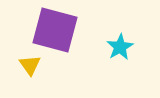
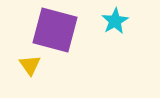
cyan star: moved 5 px left, 26 px up
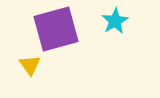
purple square: moved 1 px right, 1 px up; rotated 30 degrees counterclockwise
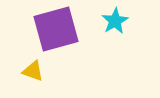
yellow triangle: moved 3 px right, 6 px down; rotated 35 degrees counterclockwise
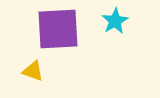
purple square: moved 2 px right; rotated 12 degrees clockwise
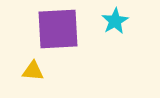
yellow triangle: rotated 15 degrees counterclockwise
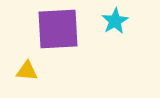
yellow triangle: moved 6 px left
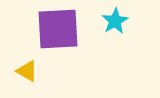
yellow triangle: rotated 25 degrees clockwise
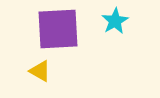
yellow triangle: moved 13 px right
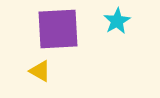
cyan star: moved 2 px right
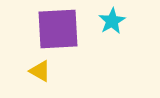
cyan star: moved 5 px left
